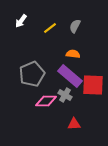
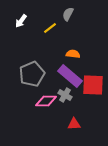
gray semicircle: moved 7 px left, 12 px up
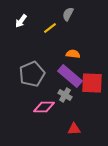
red square: moved 1 px left, 2 px up
pink diamond: moved 2 px left, 6 px down
red triangle: moved 5 px down
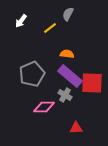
orange semicircle: moved 6 px left
red triangle: moved 2 px right, 1 px up
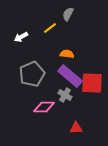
white arrow: moved 16 px down; rotated 24 degrees clockwise
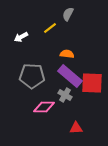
gray pentagon: moved 2 px down; rotated 25 degrees clockwise
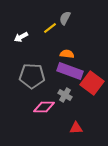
gray semicircle: moved 3 px left, 4 px down
purple rectangle: moved 5 px up; rotated 20 degrees counterclockwise
red square: rotated 35 degrees clockwise
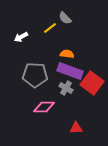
gray semicircle: rotated 72 degrees counterclockwise
gray pentagon: moved 3 px right, 1 px up
gray cross: moved 1 px right, 7 px up
